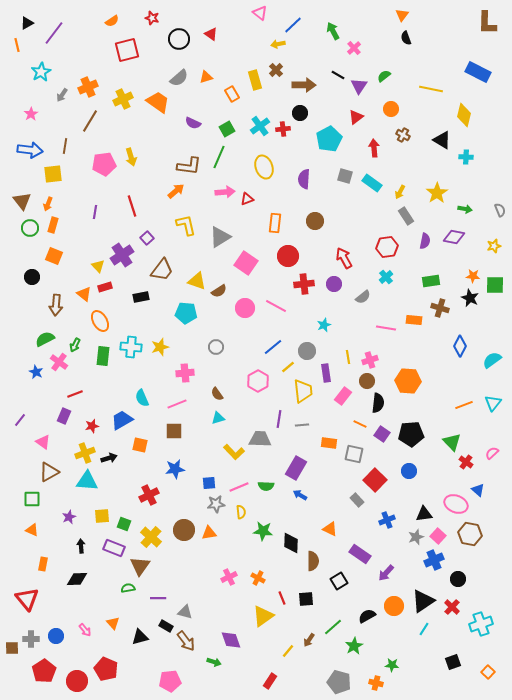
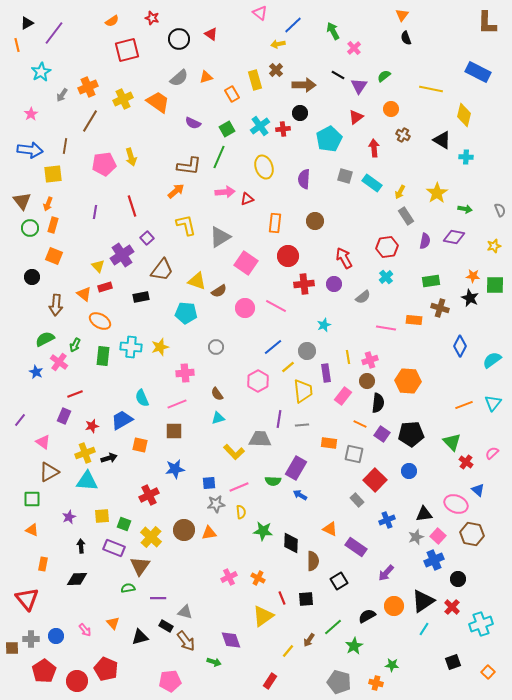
orange ellipse at (100, 321): rotated 30 degrees counterclockwise
green semicircle at (266, 486): moved 7 px right, 5 px up
brown hexagon at (470, 534): moved 2 px right
purple rectangle at (360, 554): moved 4 px left, 7 px up
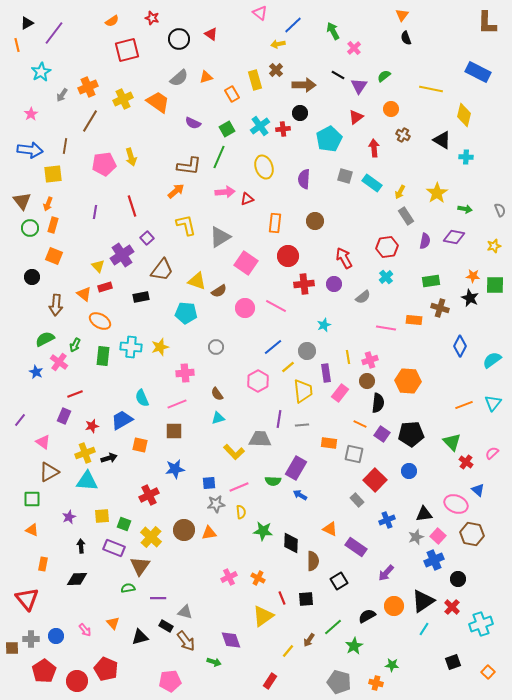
pink rectangle at (343, 396): moved 3 px left, 3 px up
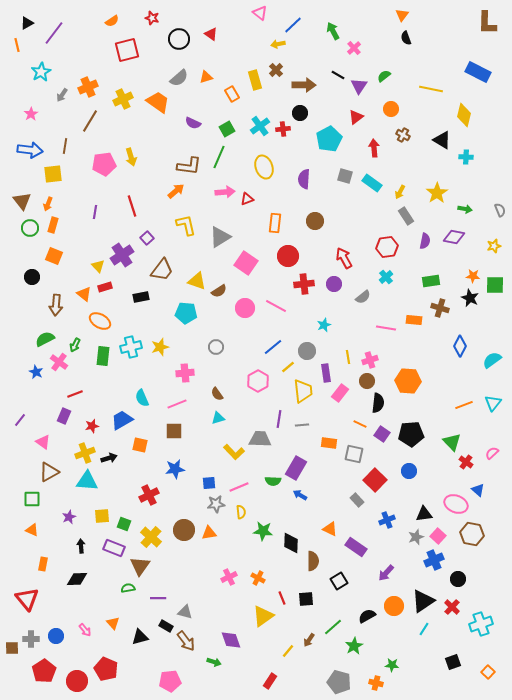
cyan cross at (131, 347): rotated 20 degrees counterclockwise
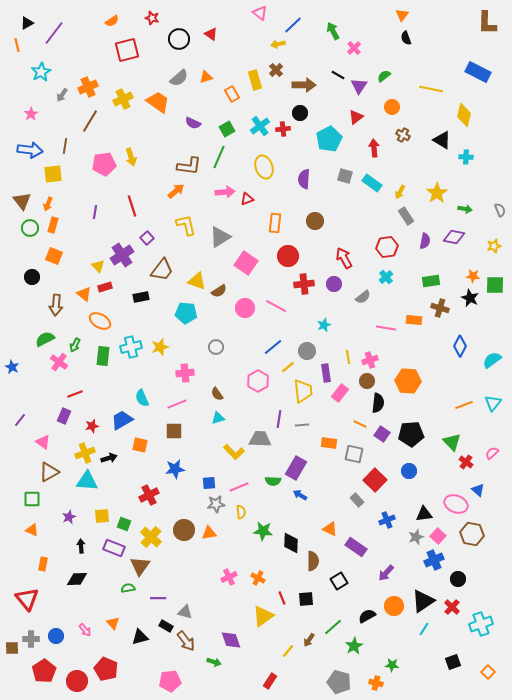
orange circle at (391, 109): moved 1 px right, 2 px up
blue star at (36, 372): moved 24 px left, 5 px up
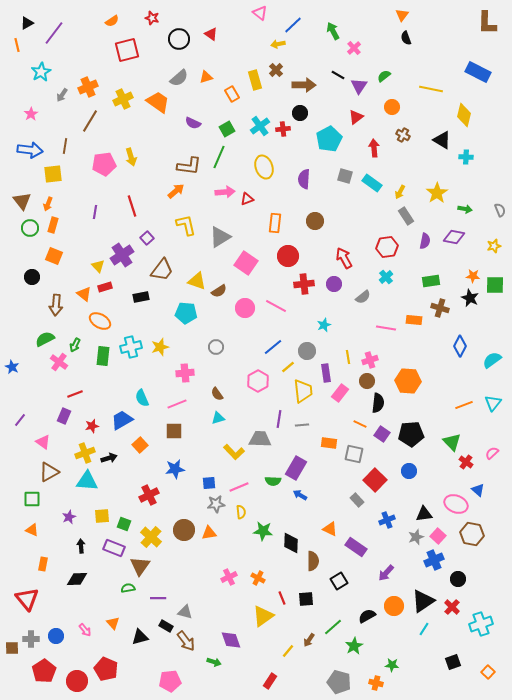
orange square at (140, 445): rotated 35 degrees clockwise
